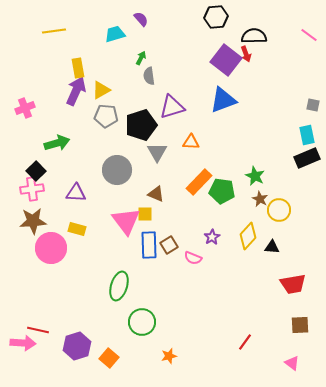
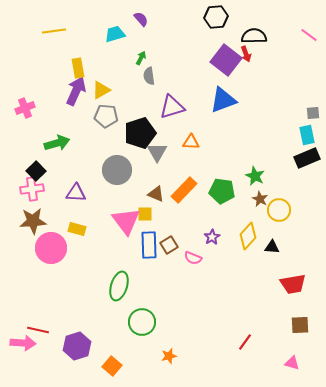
gray square at (313, 105): moved 8 px down; rotated 16 degrees counterclockwise
black pentagon at (141, 125): moved 1 px left, 8 px down
orange rectangle at (199, 182): moved 15 px left, 8 px down
orange square at (109, 358): moved 3 px right, 8 px down
pink triangle at (292, 363): rotated 21 degrees counterclockwise
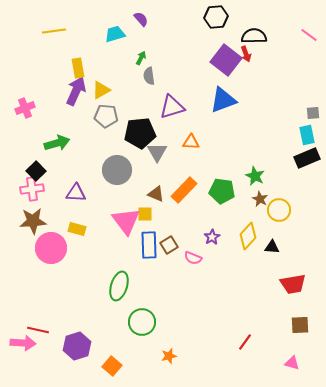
black pentagon at (140, 133): rotated 12 degrees clockwise
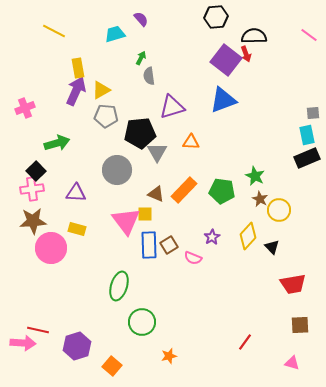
yellow line at (54, 31): rotated 35 degrees clockwise
black triangle at (272, 247): rotated 42 degrees clockwise
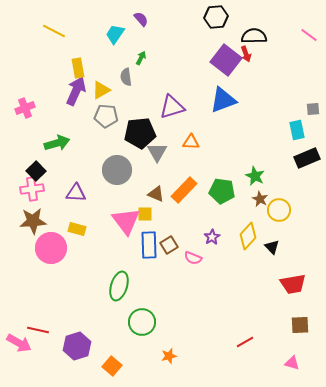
cyan trapezoid at (115, 34): rotated 40 degrees counterclockwise
gray semicircle at (149, 76): moved 23 px left, 1 px down
gray square at (313, 113): moved 4 px up
cyan rectangle at (307, 135): moved 10 px left, 5 px up
red line at (245, 342): rotated 24 degrees clockwise
pink arrow at (23, 343): moved 4 px left; rotated 25 degrees clockwise
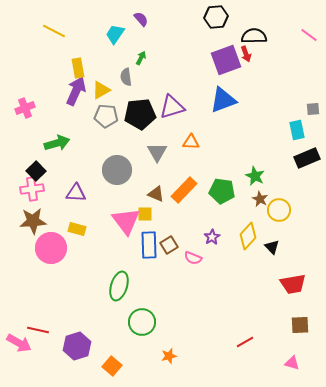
purple square at (226, 60): rotated 32 degrees clockwise
black pentagon at (140, 133): moved 19 px up
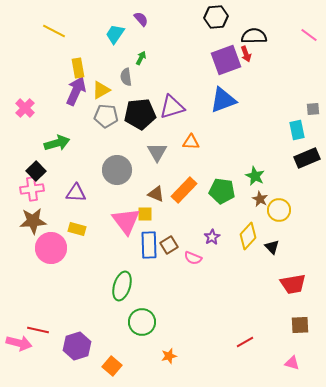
pink cross at (25, 108): rotated 24 degrees counterclockwise
green ellipse at (119, 286): moved 3 px right
pink arrow at (19, 343): rotated 15 degrees counterclockwise
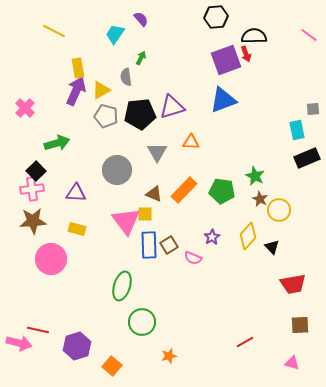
gray pentagon at (106, 116): rotated 10 degrees clockwise
brown triangle at (156, 194): moved 2 px left
pink circle at (51, 248): moved 11 px down
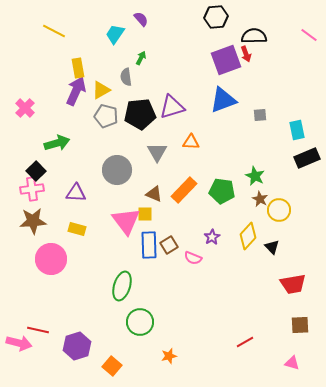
gray square at (313, 109): moved 53 px left, 6 px down
green circle at (142, 322): moved 2 px left
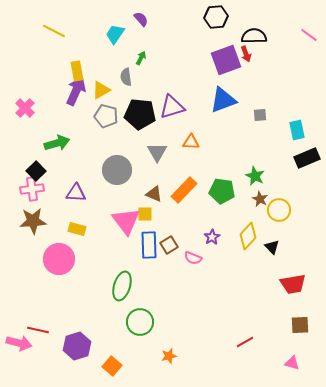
yellow rectangle at (78, 68): moved 1 px left, 3 px down
black pentagon at (140, 114): rotated 12 degrees clockwise
pink circle at (51, 259): moved 8 px right
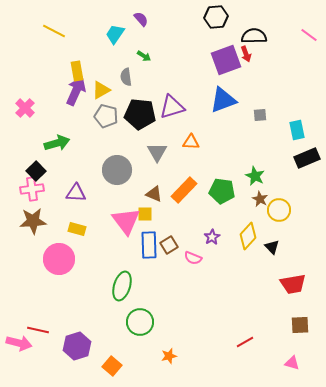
green arrow at (141, 58): moved 3 px right, 2 px up; rotated 96 degrees clockwise
